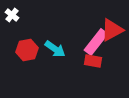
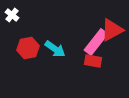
red hexagon: moved 1 px right, 2 px up
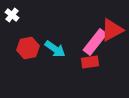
pink rectangle: moved 1 px left
red rectangle: moved 3 px left, 1 px down; rotated 18 degrees counterclockwise
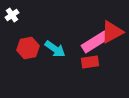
white cross: rotated 16 degrees clockwise
red triangle: moved 2 px down
pink rectangle: rotated 20 degrees clockwise
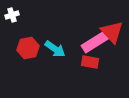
white cross: rotated 16 degrees clockwise
red triangle: rotated 45 degrees counterclockwise
red rectangle: rotated 18 degrees clockwise
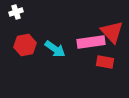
white cross: moved 4 px right, 3 px up
pink rectangle: moved 4 px left; rotated 24 degrees clockwise
red hexagon: moved 3 px left, 3 px up
red rectangle: moved 15 px right
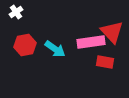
white cross: rotated 16 degrees counterclockwise
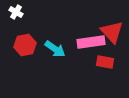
white cross: rotated 24 degrees counterclockwise
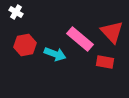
pink rectangle: moved 11 px left, 3 px up; rotated 48 degrees clockwise
cyan arrow: moved 5 px down; rotated 15 degrees counterclockwise
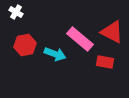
red triangle: rotated 20 degrees counterclockwise
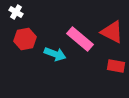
red hexagon: moved 6 px up
red rectangle: moved 11 px right, 4 px down
